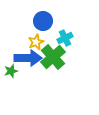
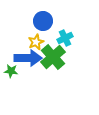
green star: rotated 24 degrees clockwise
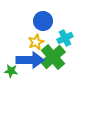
blue arrow: moved 2 px right, 2 px down
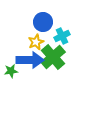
blue circle: moved 1 px down
cyan cross: moved 3 px left, 2 px up
green star: rotated 16 degrees counterclockwise
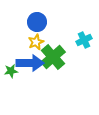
blue circle: moved 6 px left
cyan cross: moved 22 px right, 4 px down
blue arrow: moved 3 px down
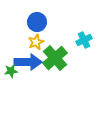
green cross: moved 2 px right, 1 px down
blue arrow: moved 2 px left, 1 px up
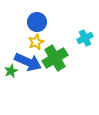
cyan cross: moved 1 px right, 2 px up
green cross: rotated 10 degrees clockwise
blue arrow: rotated 24 degrees clockwise
green star: rotated 16 degrees counterclockwise
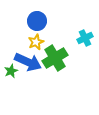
blue circle: moved 1 px up
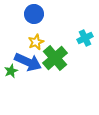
blue circle: moved 3 px left, 7 px up
green cross: rotated 10 degrees counterclockwise
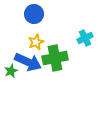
green cross: rotated 30 degrees clockwise
